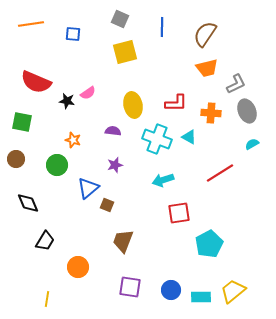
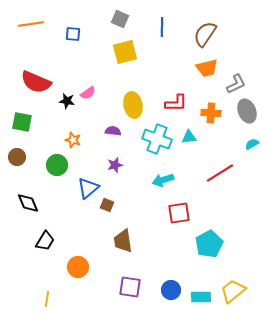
cyan triangle: rotated 35 degrees counterclockwise
brown circle: moved 1 px right, 2 px up
brown trapezoid: rotated 30 degrees counterclockwise
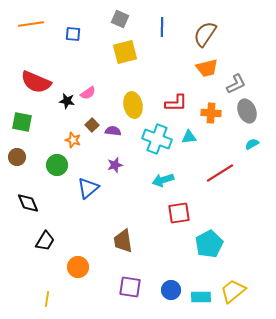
brown square: moved 15 px left, 80 px up; rotated 24 degrees clockwise
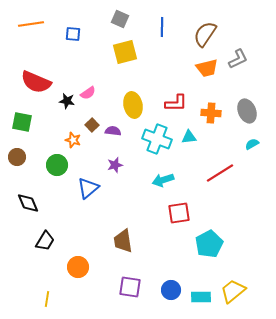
gray L-shape: moved 2 px right, 25 px up
